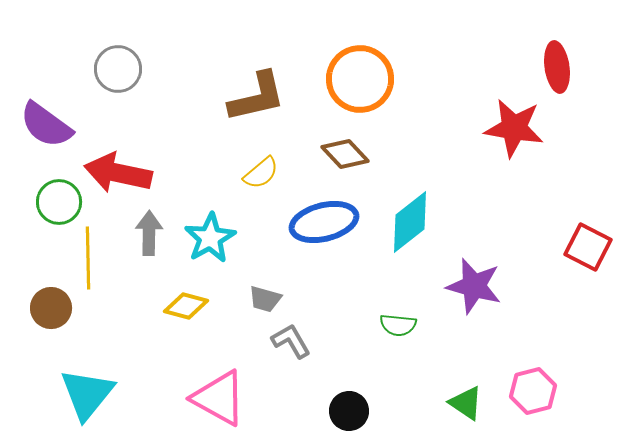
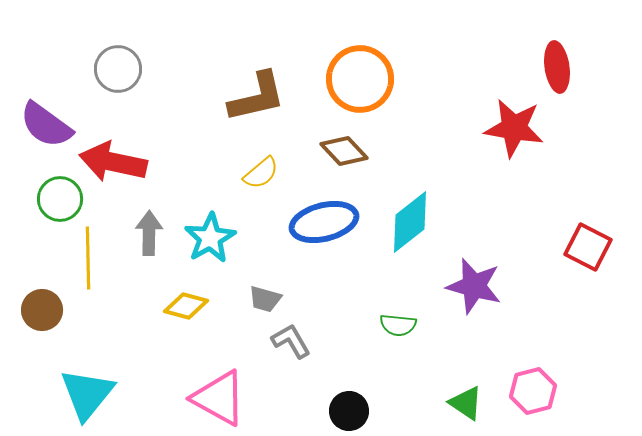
brown diamond: moved 1 px left, 3 px up
red arrow: moved 5 px left, 11 px up
green circle: moved 1 px right, 3 px up
brown circle: moved 9 px left, 2 px down
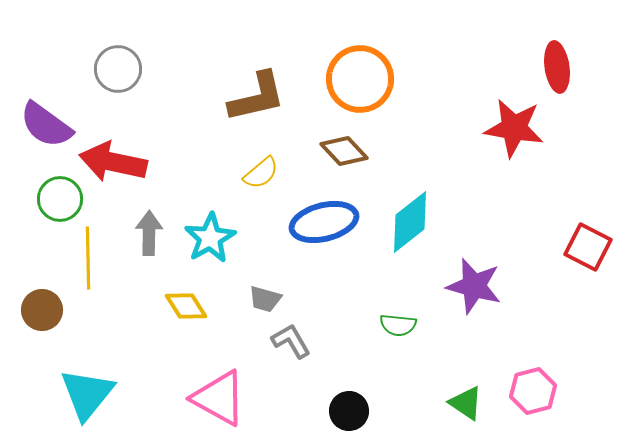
yellow diamond: rotated 42 degrees clockwise
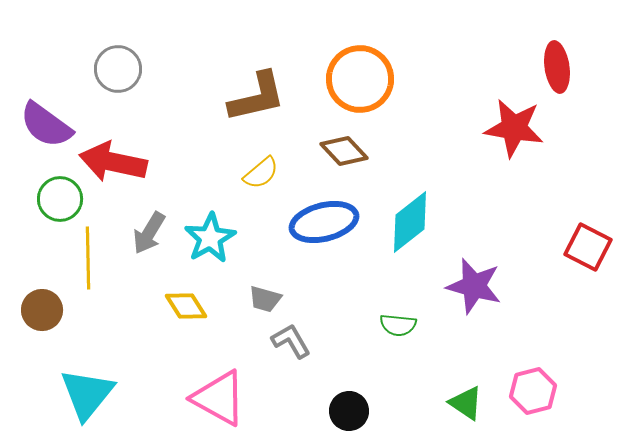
gray arrow: rotated 150 degrees counterclockwise
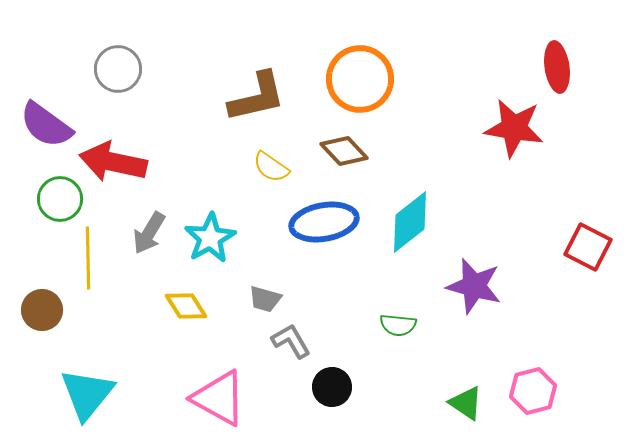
yellow semicircle: moved 10 px right, 6 px up; rotated 75 degrees clockwise
blue ellipse: rotated 4 degrees clockwise
black circle: moved 17 px left, 24 px up
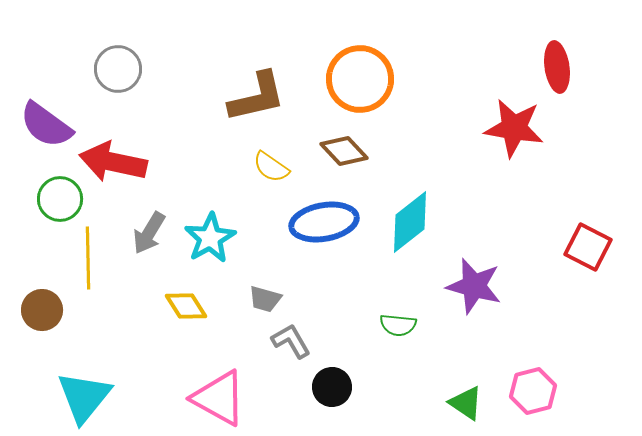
cyan triangle: moved 3 px left, 3 px down
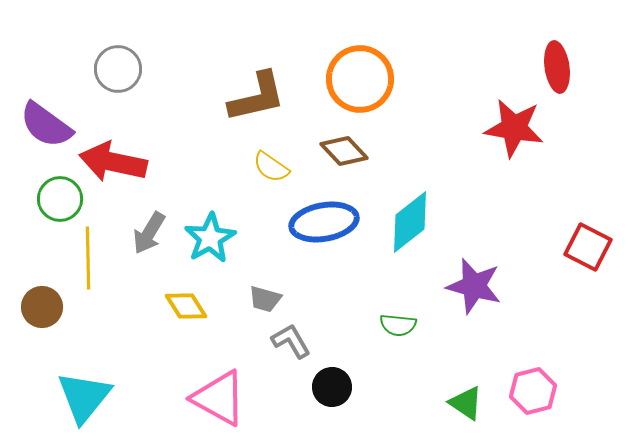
brown circle: moved 3 px up
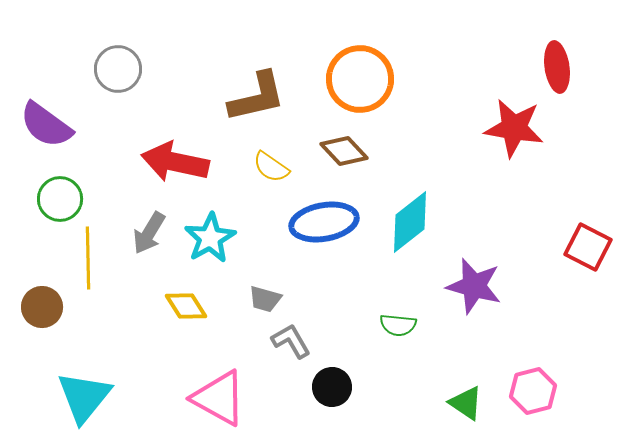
red arrow: moved 62 px right
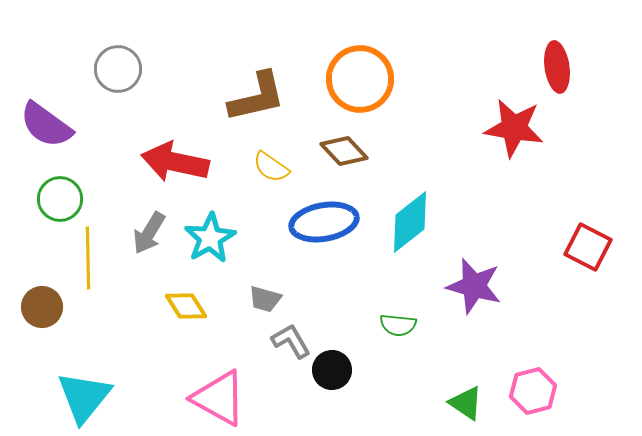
black circle: moved 17 px up
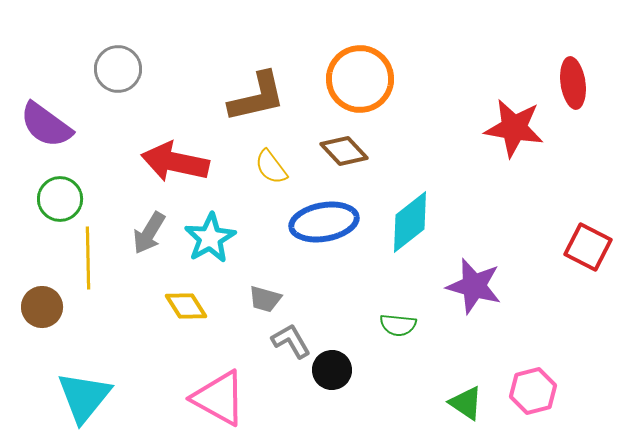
red ellipse: moved 16 px right, 16 px down
yellow semicircle: rotated 18 degrees clockwise
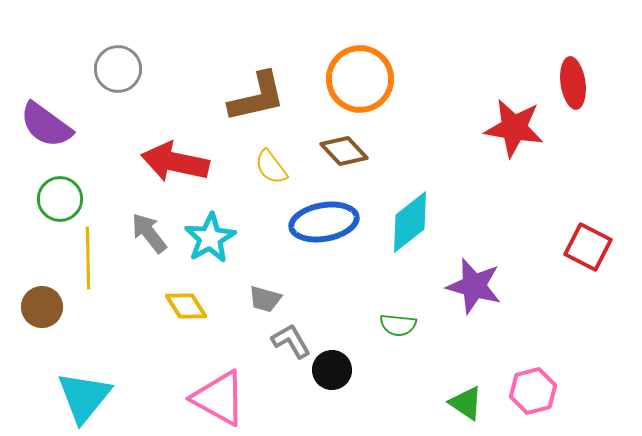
gray arrow: rotated 111 degrees clockwise
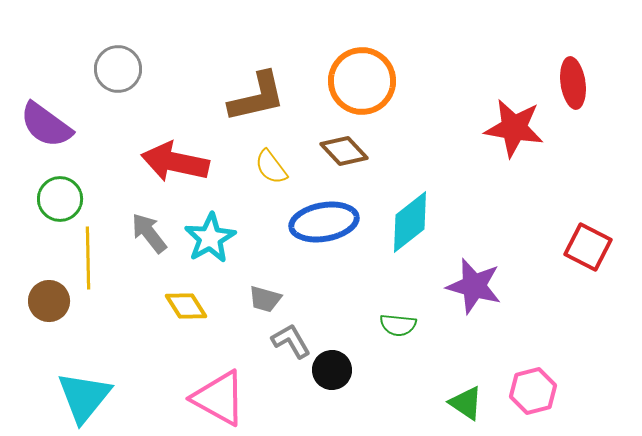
orange circle: moved 2 px right, 2 px down
brown circle: moved 7 px right, 6 px up
